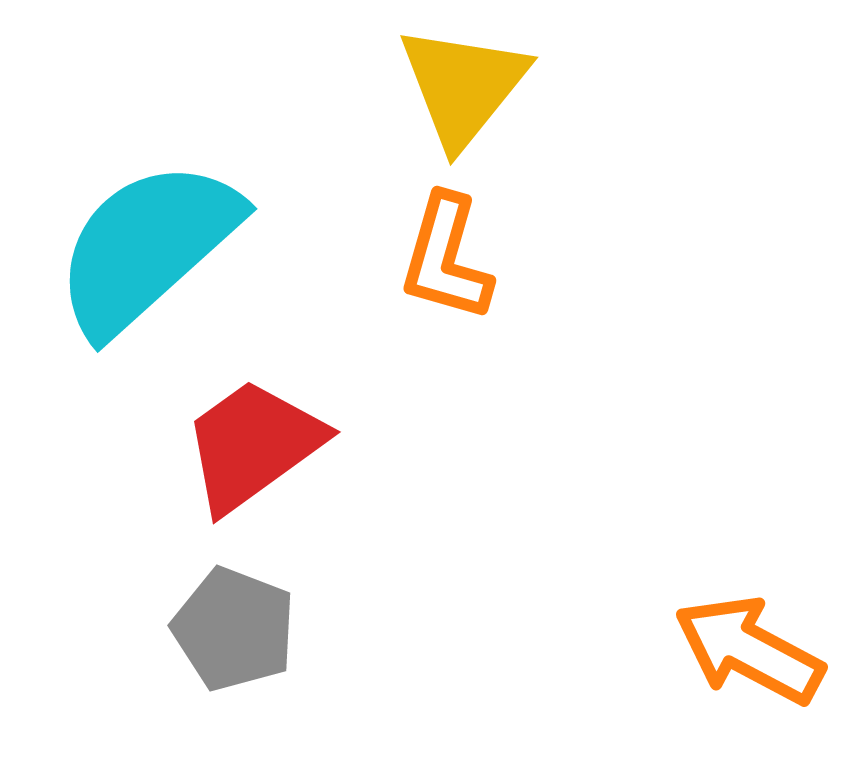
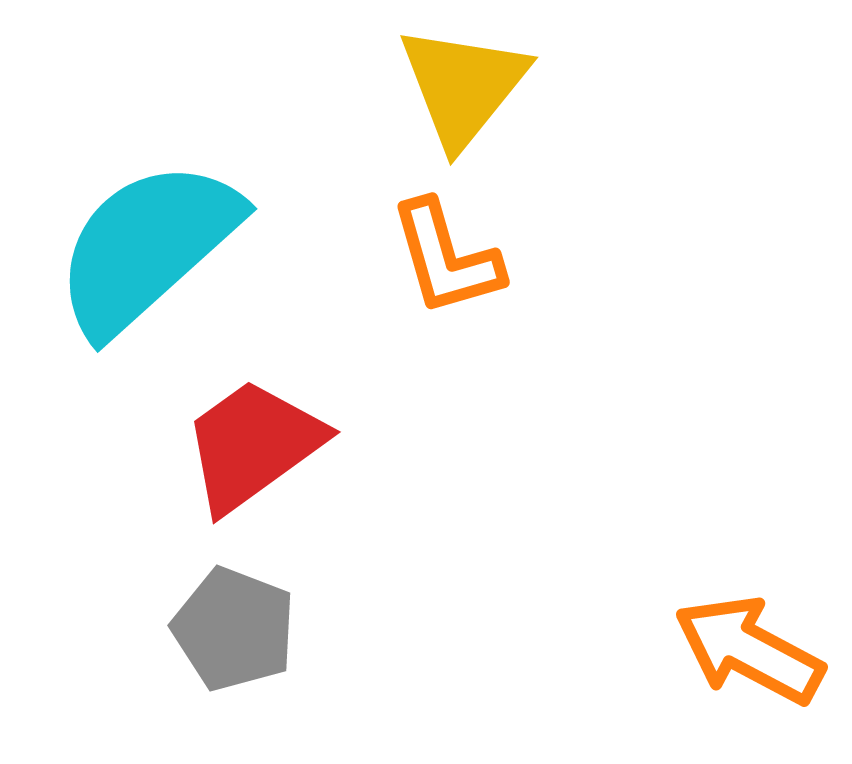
orange L-shape: rotated 32 degrees counterclockwise
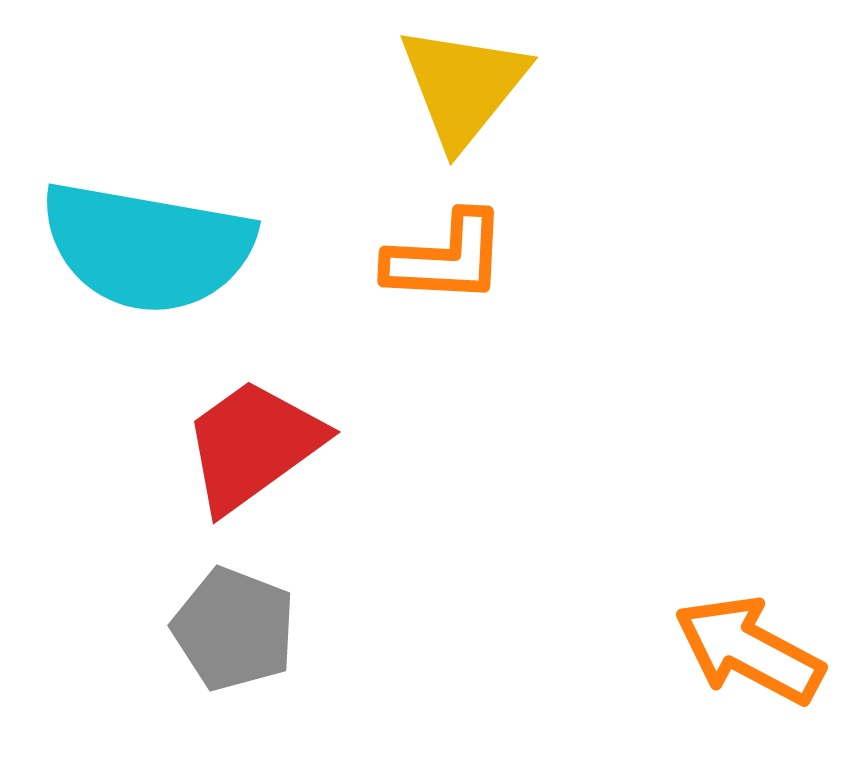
cyan semicircle: rotated 128 degrees counterclockwise
orange L-shape: rotated 71 degrees counterclockwise
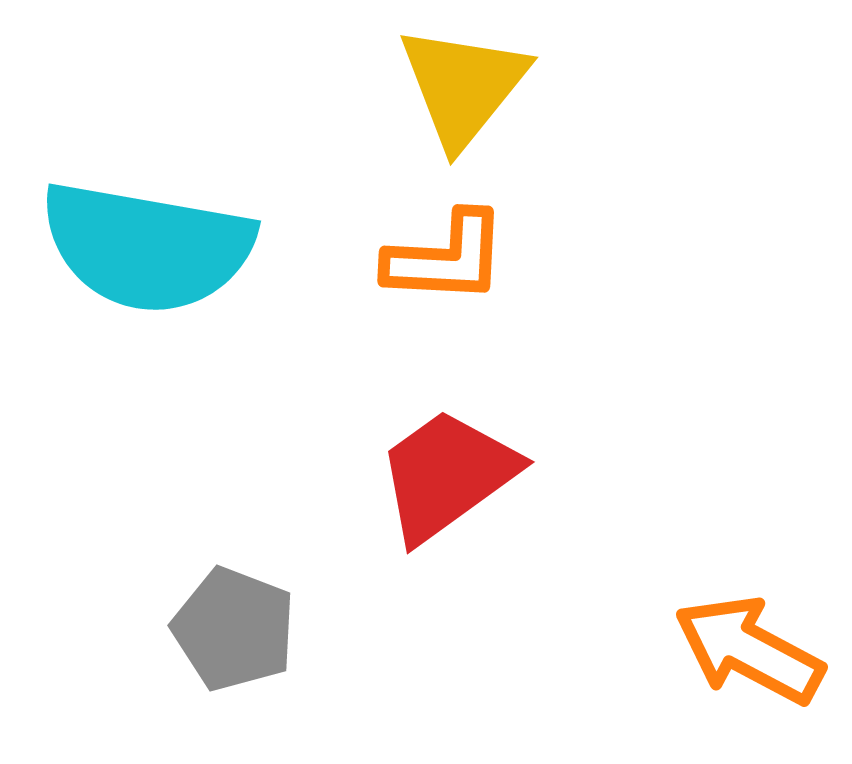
red trapezoid: moved 194 px right, 30 px down
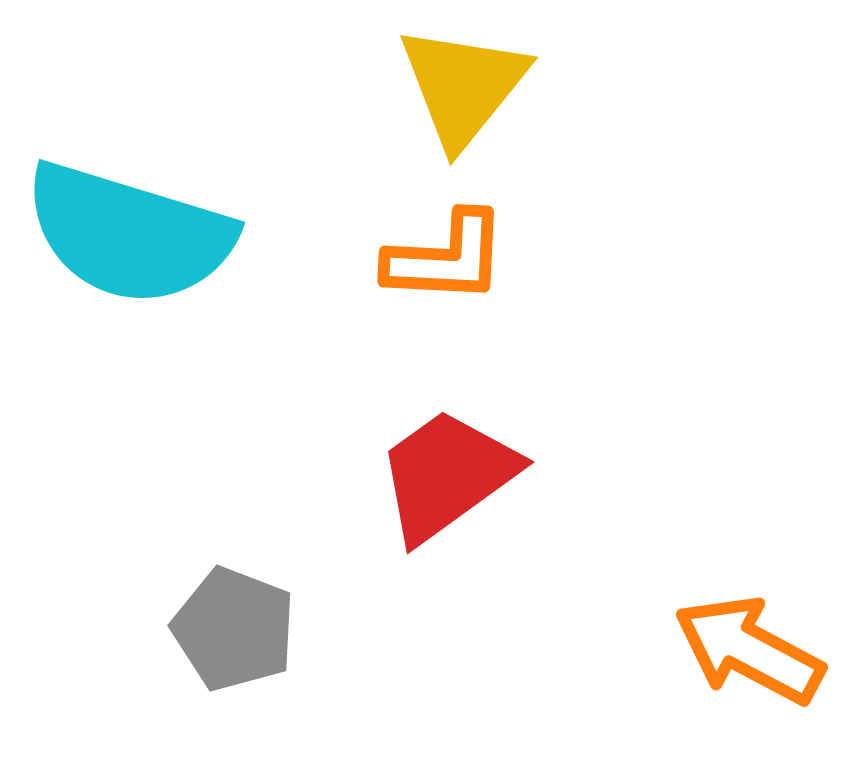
cyan semicircle: moved 18 px left, 13 px up; rotated 7 degrees clockwise
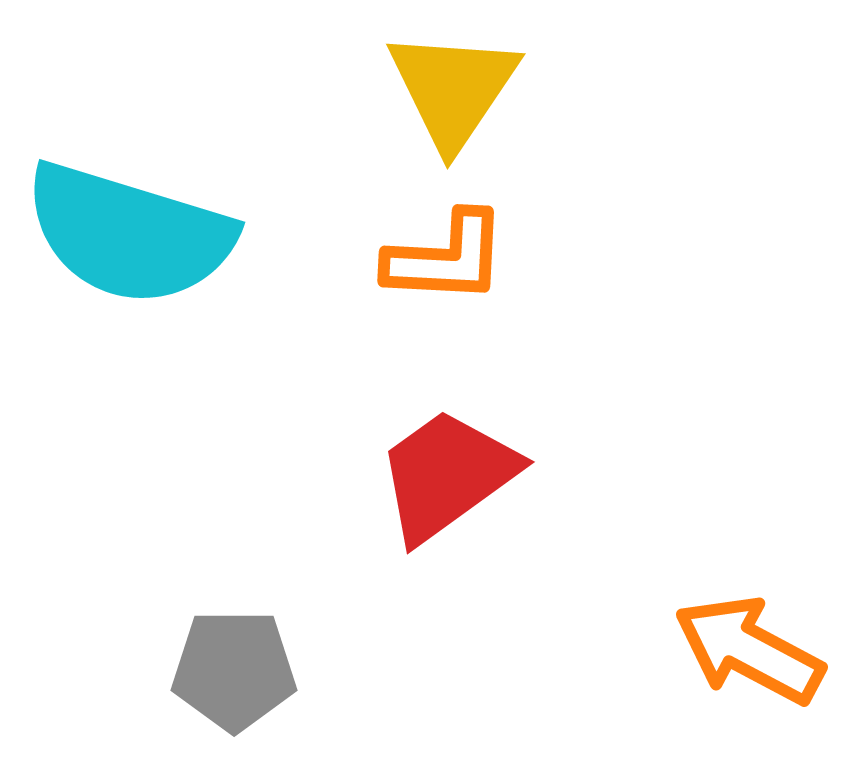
yellow triangle: moved 10 px left, 3 px down; rotated 5 degrees counterclockwise
gray pentagon: moved 41 px down; rotated 21 degrees counterclockwise
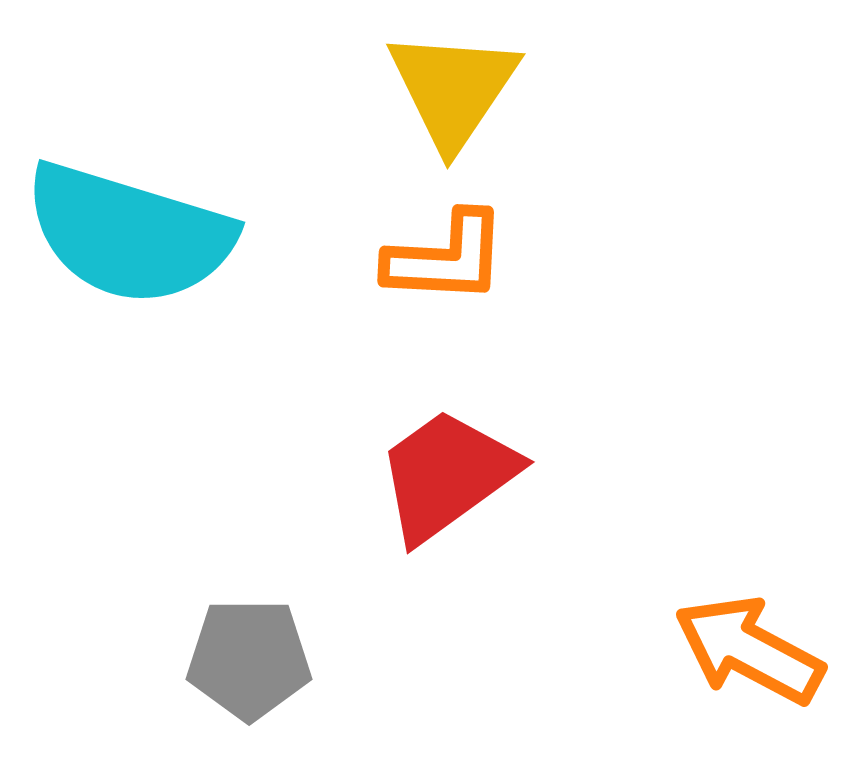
gray pentagon: moved 15 px right, 11 px up
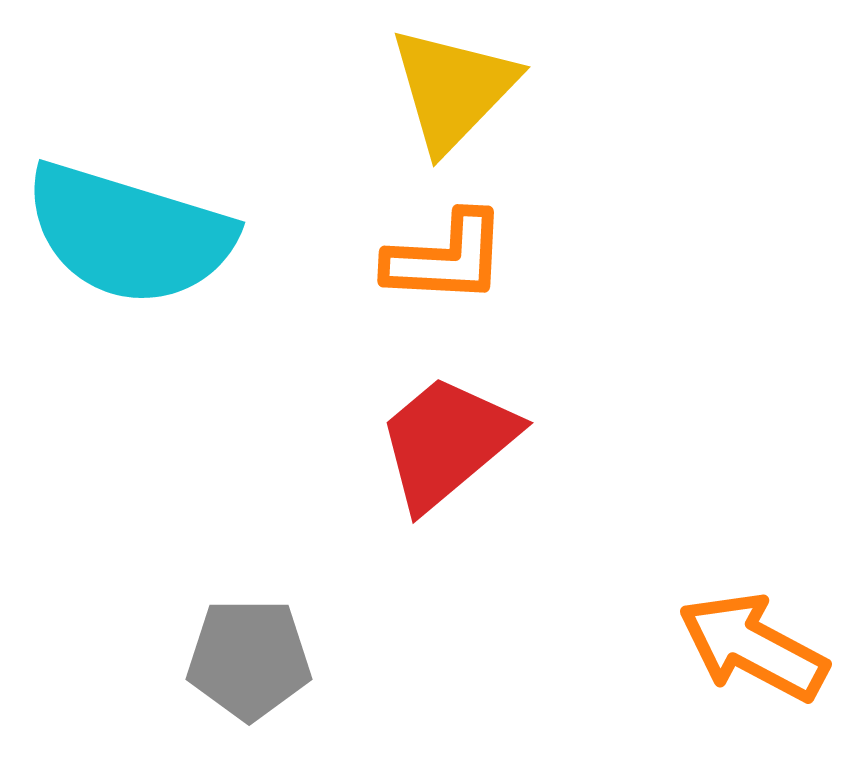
yellow triangle: rotated 10 degrees clockwise
red trapezoid: moved 33 px up; rotated 4 degrees counterclockwise
orange arrow: moved 4 px right, 3 px up
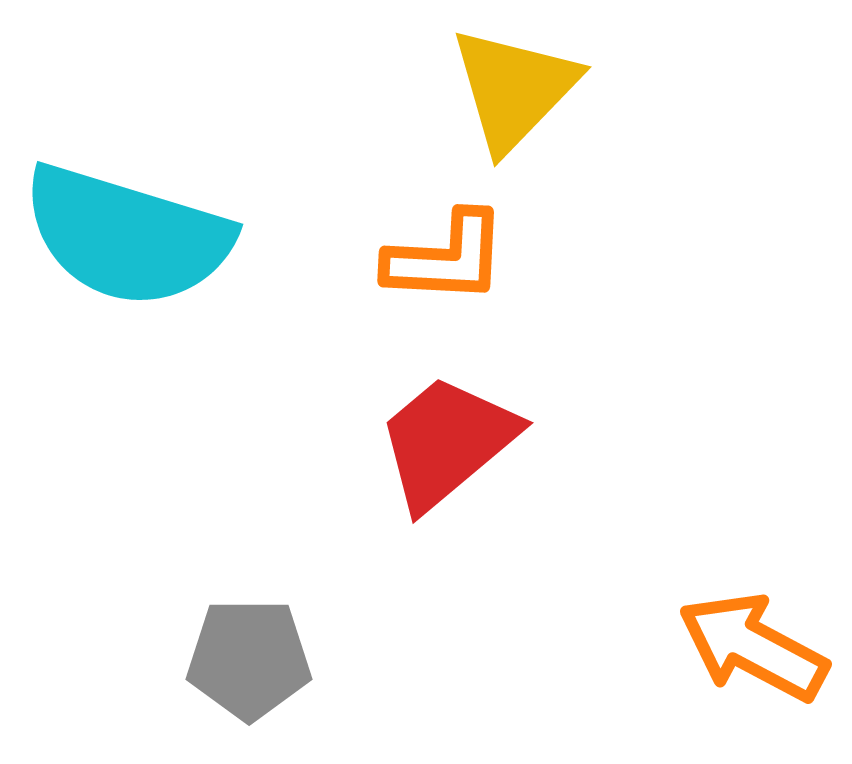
yellow triangle: moved 61 px right
cyan semicircle: moved 2 px left, 2 px down
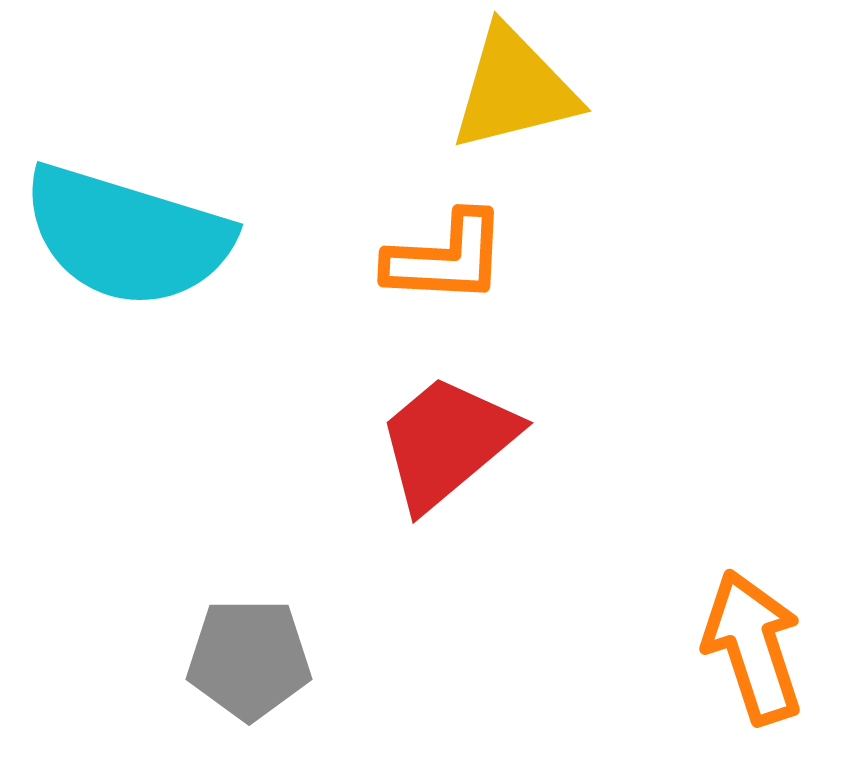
yellow triangle: rotated 32 degrees clockwise
orange arrow: rotated 44 degrees clockwise
